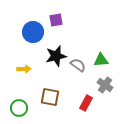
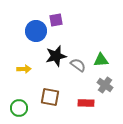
blue circle: moved 3 px right, 1 px up
red rectangle: rotated 63 degrees clockwise
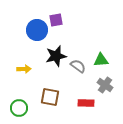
blue circle: moved 1 px right, 1 px up
gray semicircle: moved 1 px down
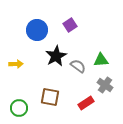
purple square: moved 14 px right, 5 px down; rotated 24 degrees counterclockwise
black star: rotated 15 degrees counterclockwise
yellow arrow: moved 8 px left, 5 px up
red rectangle: rotated 35 degrees counterclockwise
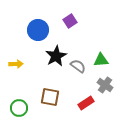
purple square: moved 4 px up
blue circle: moved 1 px right
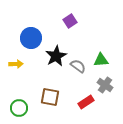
blue circle: moved 7 px left, 8 px down
red rectangle: moved 1 px up
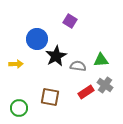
purple square: rotated 24 degrees counterclockwise
blue circle: moved 6 px right, 1 px down
gray semicircle: rotated 28 degrees counterclockwise
red rectangle: moved 10 px up
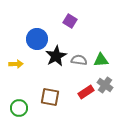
gray semicircle: moved 1 px right, 6 px up
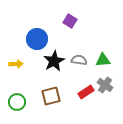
black star: moved 2 px left, 5 px down
green triangle: moved 2 px right
brown square: moved 1 px right, 1 px up; rotated 24 degrees counterclockwise
green circle: moved 2 px left, 6 px up
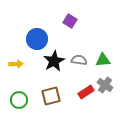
green circle: moved 2 px right, 2 px up
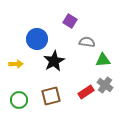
gray semicircle: moved 8 px right, 18 px up
